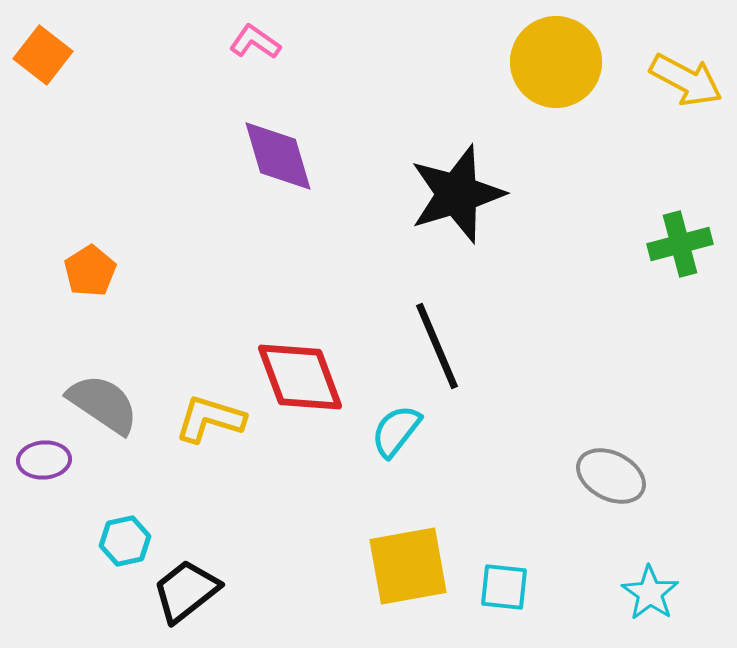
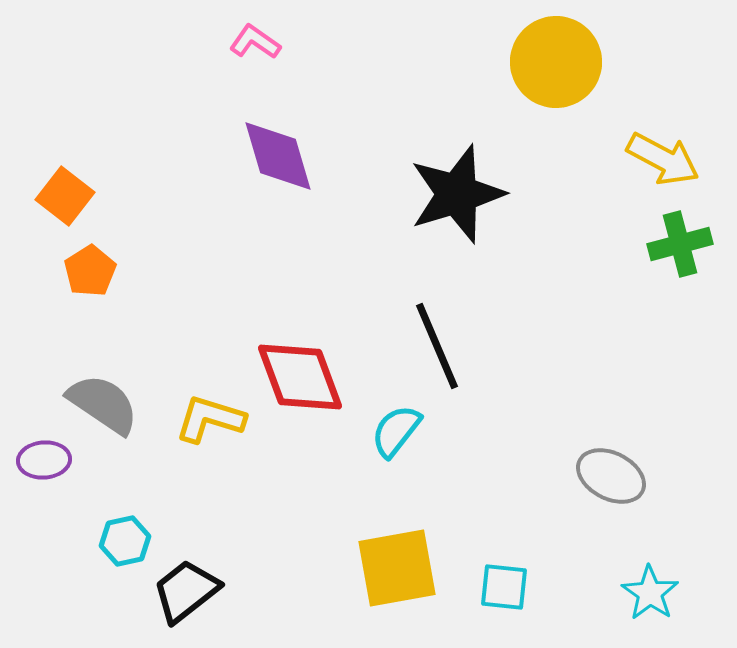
orange square: moved 22 px right, 141 px down
yellow arrow: moved 23 px left, 79 px down
yellow square: moved 11 px left, 2 px down
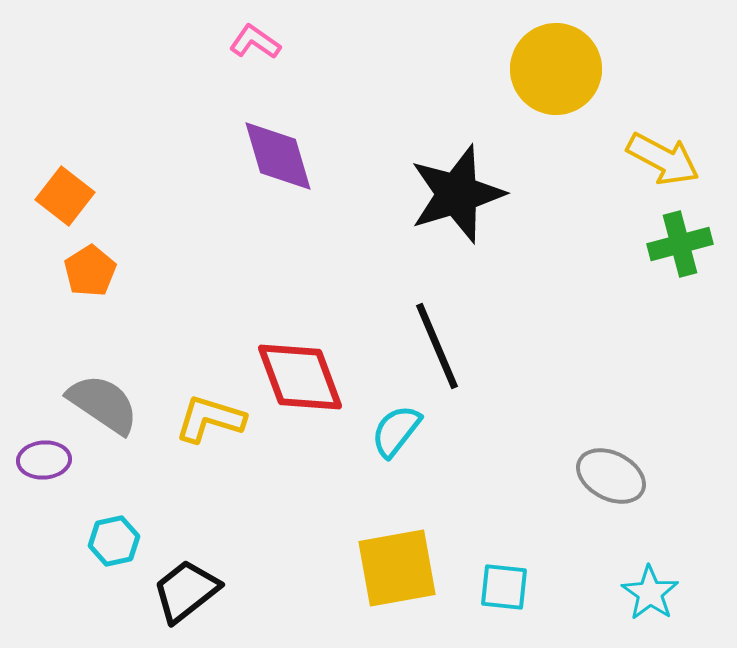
yellow circle: moved 7 px down
cyan hexagon: moved 11 px left
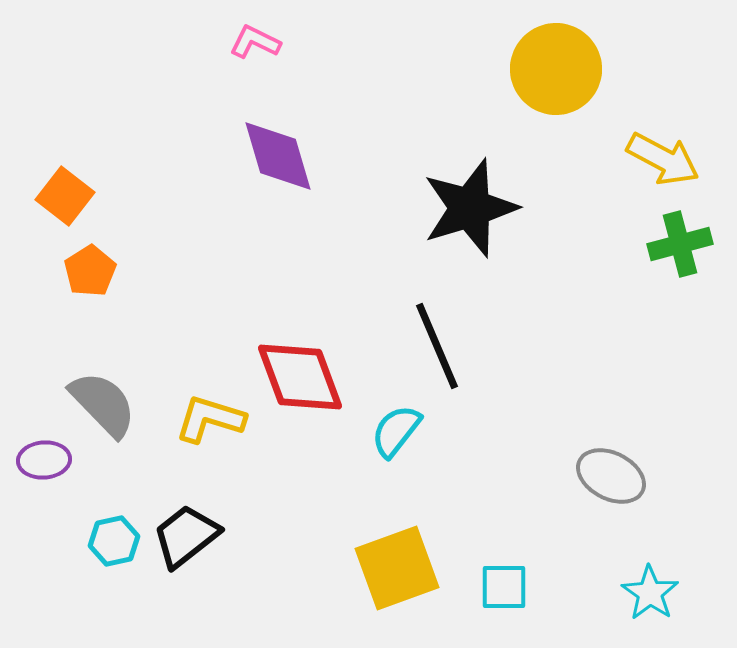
pink L-shape: rotated 9 degrees counterclockwise
black star: moved 13 px right, 14 px down
gray semicircle: rotated 12 degrees clockwise
yellow square: rotated 10 degrees counterclockwise
cyan square: rotated 6 degrees counterclockwise
black trapezoid: moved 55 px up
